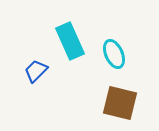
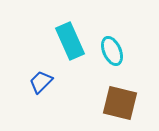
cyan ellipse: moved 2 px left, 3 px up
blue trapezoid: moved 5 px right, 11 px down
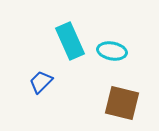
cyan ellipse: rotated 56 degrees counterclockwise
brown square: moved 2 px right
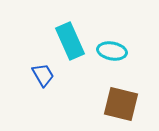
blue trapezoid: moved 2 px right, 7 px up; rotated 105 degrees clockwise
brown square: moved 1 px left, 1 px down
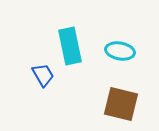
cyan rectangle: moved 5 px down; rotated 12 degrees clockwise
cyan ellipse: moved 8 px right
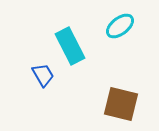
cyan rectangle: rotated 15 degrees counterclockwise
cyan ellipse: moved 25 px up; rotated 48 degrees counterclockwise
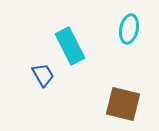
cyan ellipse: moved 9 px right, 3 px down; rotated 40 degrees counterclockwise
brown square: moved 2 px right
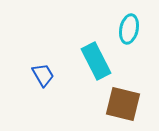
cyan rectangle: moved 26 px right, 15 px down
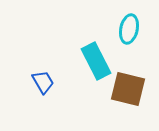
blue trapezoid: moved 7 px down
brown square: moved 5 px right, 15 px up
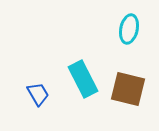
cyan rectangle: moved 13 px left, 18 px down
blue trapezoid: moved 5 px left, 12 px down
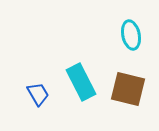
cyan ellipse: moved 2 px right, 6 px down; rotated 24 degrees counterclockwise
cyan rectangle: moved 2 px left, 3 px down
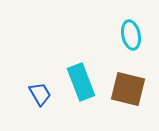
cyan rectangle: rotated 6 degrees clockwise
blue trapezoid: moved 2 px right
